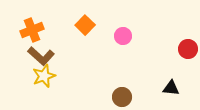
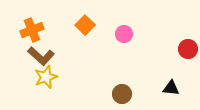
pink circle: moved 1 px right, 2 px up
yellow star: moved 2 px right, 1 px down
brown circle: moved 3 px up
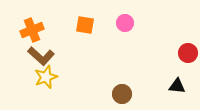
orange square: rotated 36 degrees counterclockwise
pink circle: moved 1 px right, 11 px up
red circle: moved 4 px down
black triangle: moved 6 px right, 2 px up
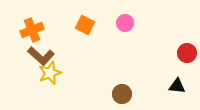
orange square: rotated 18 degrees clockwise
red circle: moved 1 px left
yellow star: moved 4 px right, 4 px up
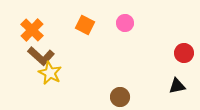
orange cross: rotated 25 degrees counterclockwise
red circle: moved 3 px left
yellow star: rotated 25 degrees counterclockwise
black triangle: rotated 18 degrees counterclockwise
brown circle: moved 2 px left, 3 px down
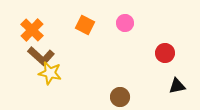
red circle: moved 19 px left
yellow star: rotated 15 degrees counterclockwise
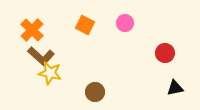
black triangle: moved 2 px left, 2 px down
brown circle: moved 25 px left, 5 px up
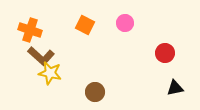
orange cross: moved 2 px left; rotated 25 degrees counterclockwise
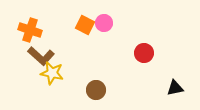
pink circle: moved 21 px left
red circle: moved 21 px left
yellow star: moved 2 px right
brown circle: moved 1 px right, 2 px up
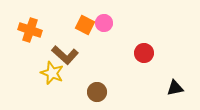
brown L-shape: moved 24 px right, 1 px up
yellow star: rotated 10 degrees clockwise
brown circle: moved 1 px right, 2 px down
